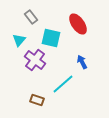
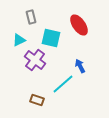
gray rectangle: rotated 24 degrees clockwise
red ellipse: moved 1 px right, 1 px down
cyan triangle: rotated 24 degrees clockwise
blue arrow: moved 2 px left, 4 px down
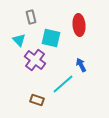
red ellipse: rotated 30 degrees clockwise
cyan triangle: rotated 48 degrees counterclockwise
blue arrow: moved 1 px right, 1 px up
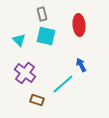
gray rectangle: moved 11 px right, 3 px up
cyan square: moved 5 px left, 2 px up
purple cross: moved 10 px left, 13 px down
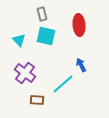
brown rectangle: rotated 16 degrees counterclockwise
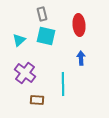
cyan triangle: rotated 32 degrees clockwise
blue arrow: moved 7 px up; rotated 24 degrees clockwise
cyan line: rotated 50 degrees counterclockwise
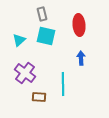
brown rectangle: moved 2 px right, 3 px up
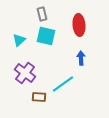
cyan line: rotated 55 degrees clockwise
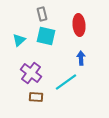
purple cross: moved 6 px right
cyan line: moved 3 px right, 2 px up
brown rectangle: moved 3 px left
